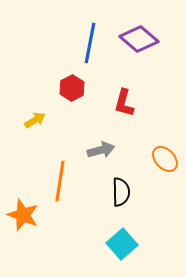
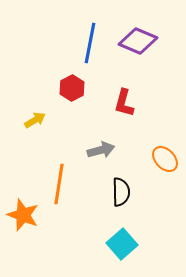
purple diamond: moved 1 px left, 2 px down; rotated 18 degrees counterclockwise
orange line: moved 1 px left, 3 px down
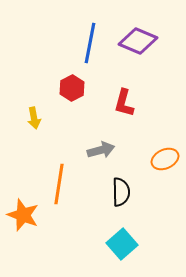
yellow arrow: moved 1 px left, 2 px up; rotated 110 degrees clockwise
orange ellipse: rotated 72 degrees counterclockwise
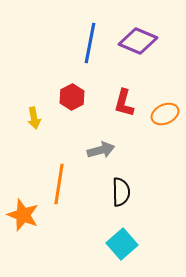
red hexagon: moved 9 px down
orange ellipse: moved 45 px up
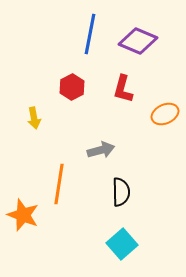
blue line: moved 9 px up
red hexagon: moved 10 px up
red L-shape: moved 1 px left, 14 px up
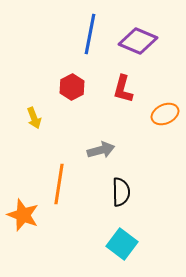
yellow arrow: rotated 10 degrees counterclockwise
cyan square: rotated 12 degrees counterclockwise
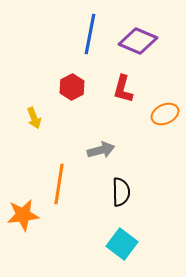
orange star: rotated 28 degrees counterclockwise
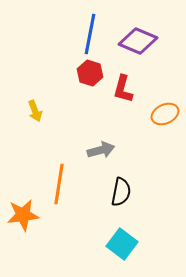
red hexagon: moved 18 px right, 14 px up; rotated 15 degrees counterclockwise
yellow arrow: moved 1 px right, 7 px up
black semicircle: rotated 12 degrees clockwise
